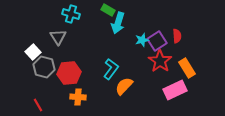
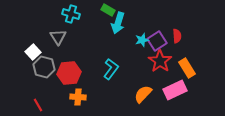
orange semicircle: moved 19 px right, 8 px down
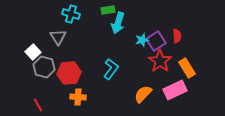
green rectangle: rotated 40 degrees counterclockwise
purple square: moved 1 px left
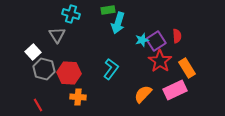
gray triangle: moved 1 px left, 2 px up
gray hexagon: moved 2 px down
red hexagon: rotated 10 degrees clockwise
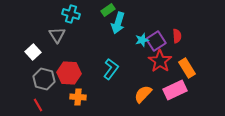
green rectangle: rotated 24 degrees counterclockwise
gray hexagon: moved 10 px down
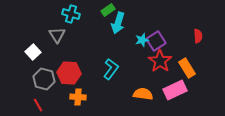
red semicircle: moved 21 px right
orange semicircle: rotated 54 degrees clockwise
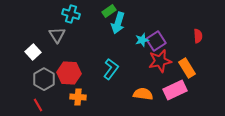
green rectangle: moved 1 px right, 1 px down
red star: rotated 25 degrees clockwise
gray hexagon: rotated 15 degrees clockwise
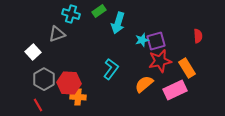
green rectangle: moved 10 px left
gray triangle: moved 1 px up; rotated 42 degrees clockwise
purple square: rotated 18 degrees clockwise
red hexagon: moved 10 px down
orange semicircle: moved 1 px right, 10 px up; rotated 48 degrees counterclockwise
